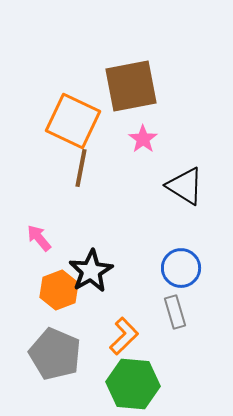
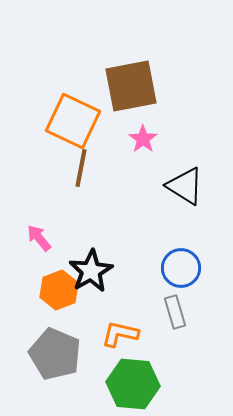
orange L-shape: moved 4 px left, 2 px up; rotated 123 degrees counterclockwise
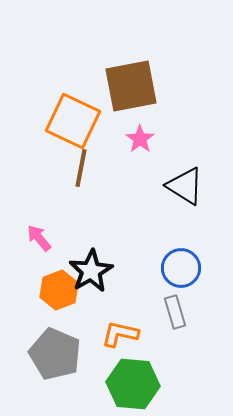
pink star: moved 3 px left
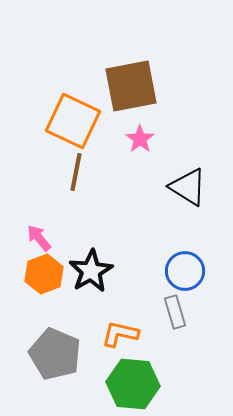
brown line: moved 5 px left, 4 px down
black triangle: moved 3 px right, 1 px down
blue circle: moved 4 px right, 3 px down
orange hexagon: moved 15 px left, 16 px up
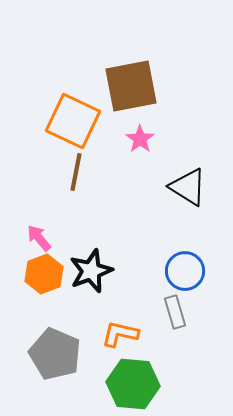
black star: rotated 9 degrees clockwise
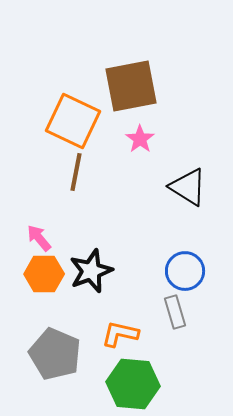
orange hexagon: rotated 21 degrees clockwise
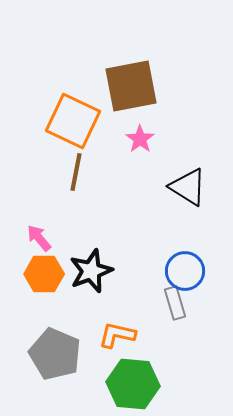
gray rectangle: moved 9 px up
orange L-shape: moved 3 px left, 1 px down
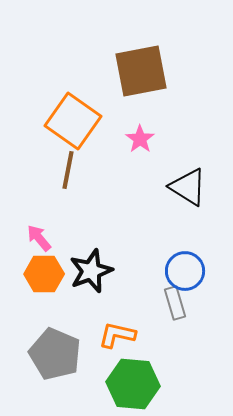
brown square: moved 10 px right, 15 px up
orange square: rotated 10 degrees clockwise
brown line: moved 8 px left, 2 px up
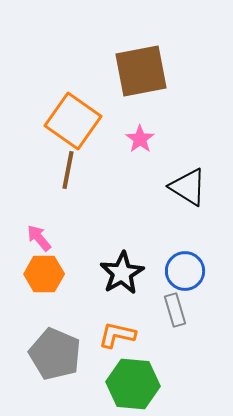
black star: moved 31 px right, 2 px down; rotated 9 degrees counterclockwise
gray rectangle: moved 7 px down
